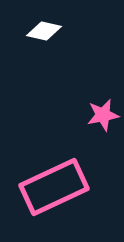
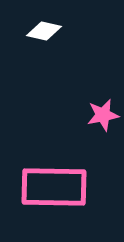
pink rectangle: rotated 26 degrees clockwise
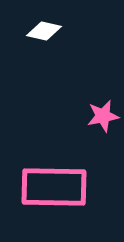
pink star: moved 1 px down
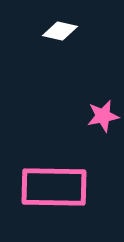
white diamond: moved 16 px right
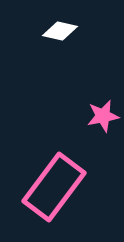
pink rectangle: rotated 54 degrees counterclockwise
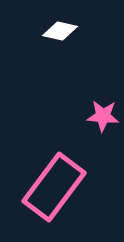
pink star: rotated 16 degrees clockwise
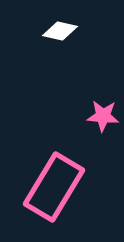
pink rectangle: rotated 6 degrees counterclockwise
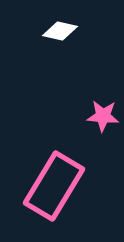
pink rectangle: moved 1 px up
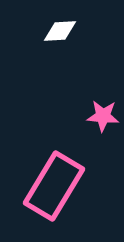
white diamond: rotated 16 degrees counterclockwise
